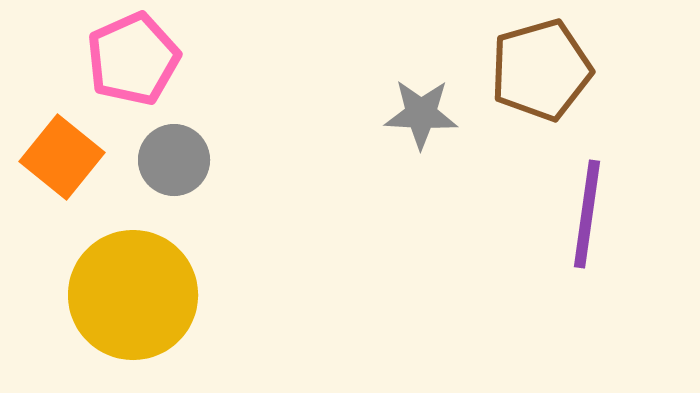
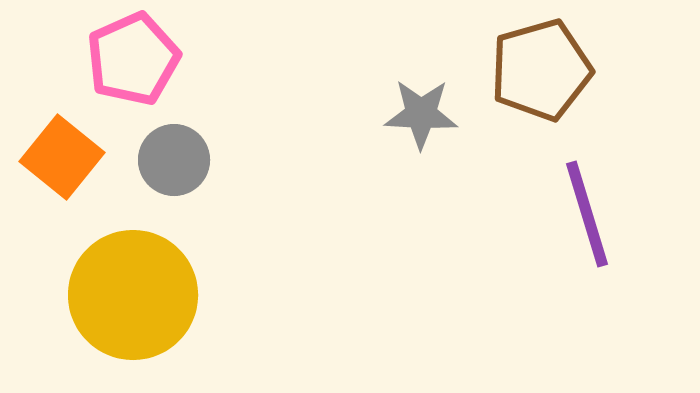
purple line: rotated 25 degrees counterclockwise
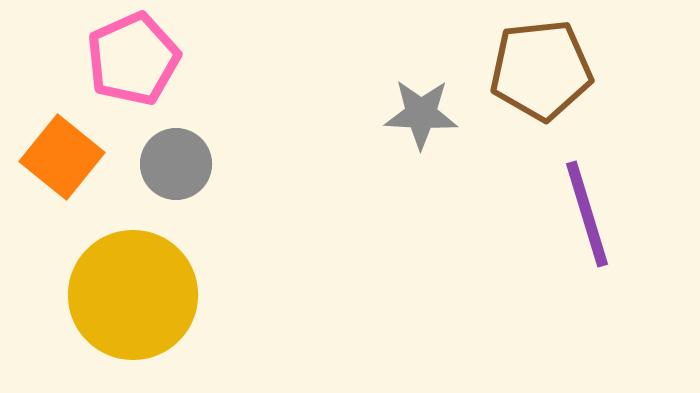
brown pentagon: rotated 10 degrees clockwise
gray circle: moved 2 px right, 4 px down
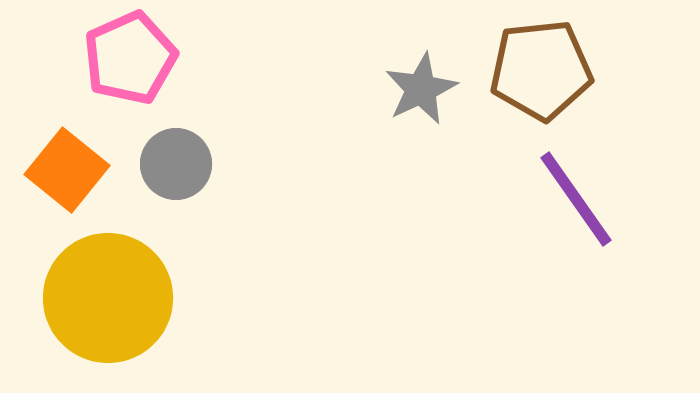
pink pentagon: moved 3 px left, 1 px up
gray star: moved 25 px up; rotated 28 degrees counterclockwise
orange square: moved 5 px right, 13 px down
purple line: moved 11 px left, 15 px up; rotated 18 degrees counterclockwise
yellow circle: moved 25 px left, 3 px down
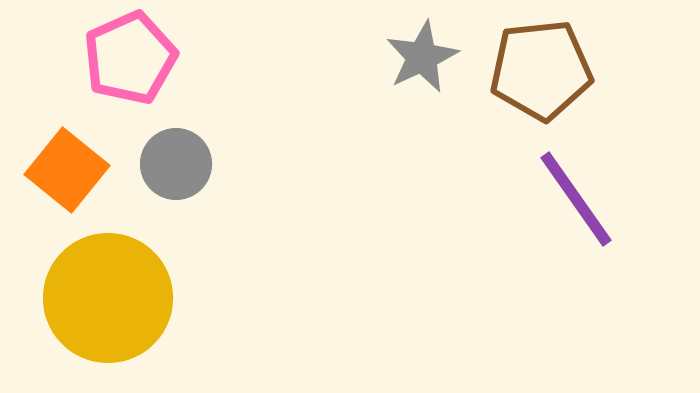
gray star: moved 1 px right, 32 px up
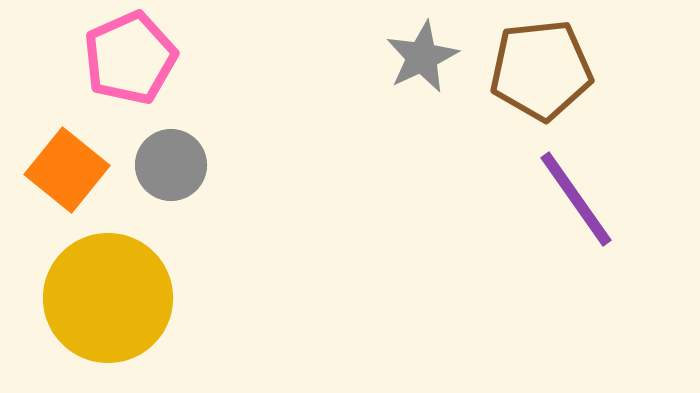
gray circle: moved 5 px left, 1 px down
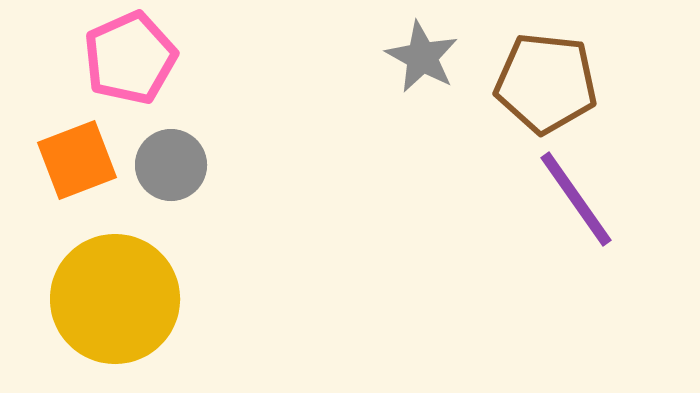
gray star: rotated 18 degrees counterclockwise
brown pentagon: moved 5 px right, 13 px down; rotated 12 degrees clockwise
orange square: moved 10 px right, 10 px up; rotated 30 degrees clockwise
yellow circle: moved 7 px right, 1 px down
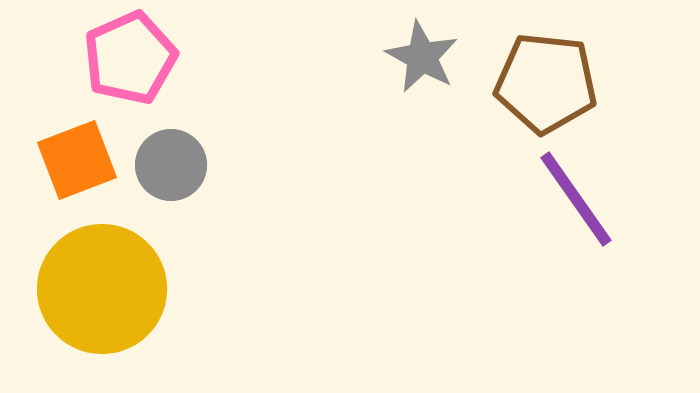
yellow circle: moved 13 px left, 10 px up
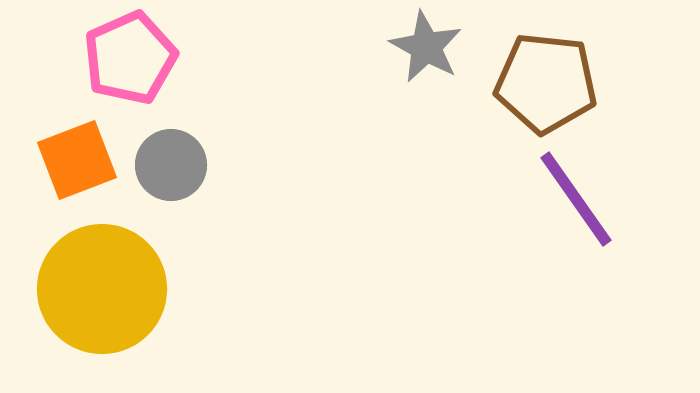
gray star: moved 4 px right, 10 px up
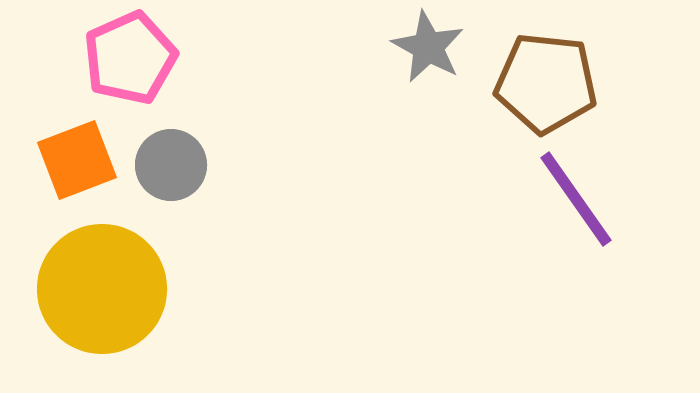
gray star: moved 2 px right
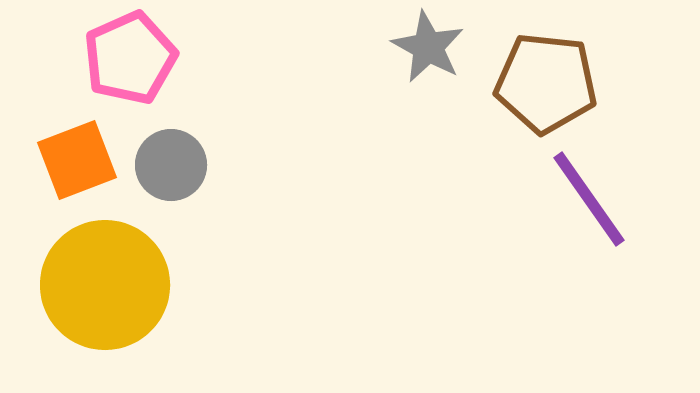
purple line: moved 13 px right
yellow circle: moved 3 px right, 4 px up
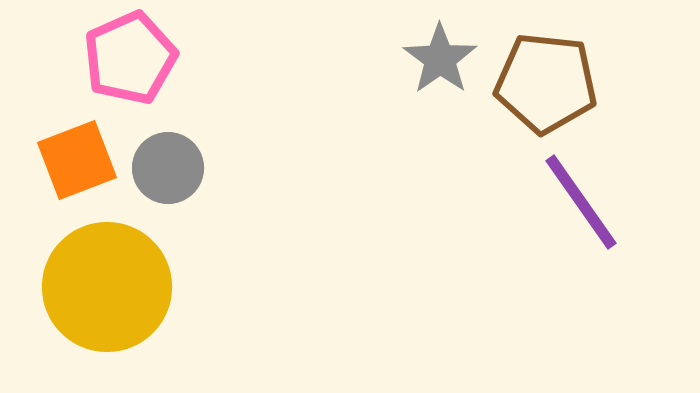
gray star: moved 12 px right, 12 px down; rotated 8 degrees clockwise
gray circle: moved 3 px left, 3 px down
purple line: moved 8 px left, 3 px down
yellow circle: moved 2 px right, 2 px down
